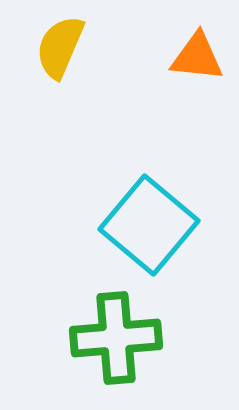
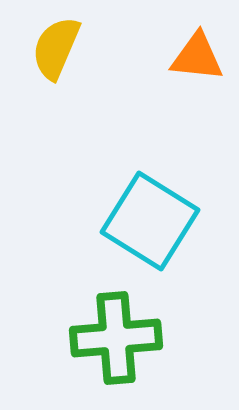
yellow semicircle: moved 4 px left, 1 px down
cyan square: moved 1 px right, 4 px up; rotated 8 degrees counterclockwise
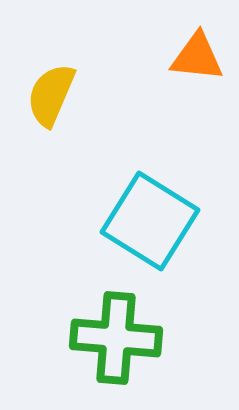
yellow semicircle: moved 5 px left, 47 px down
green cross: rotated 10 degrees clockwise
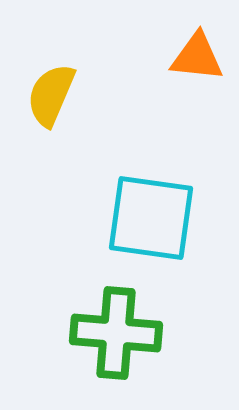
cyan square: moved 1 px right, 3 px up; rotated 24 degrees counterclockwise
green cross: moved 5 px up
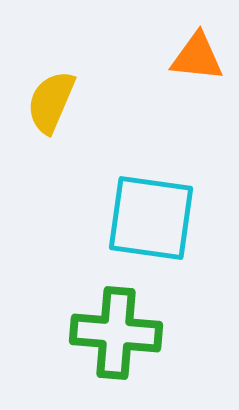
yellow semicircle: moved 7 px down
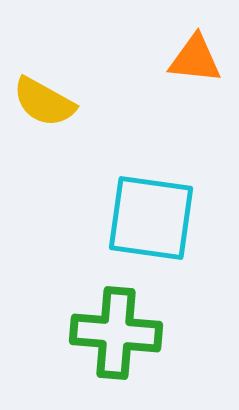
orange triangle: moved 2 px left, 2 px down
yellow semicircle: moved 7 px left; rotated 84 degrees counterclockwise
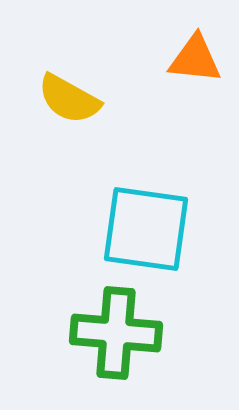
yellow semicircle: moved 25 px right, 3 px up
cyan square: moved 5 px left, 11 px down
